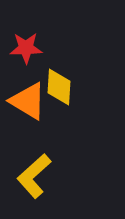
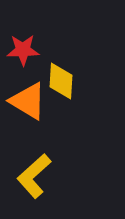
red star: moved 3 px left, 2 px down
yellow diamond: moved 2 px right, 6 px up
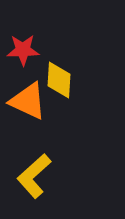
yellow diamond: moved 2 px left, 1 px up
orange triangle: rotated 6 degrees counterclockwise
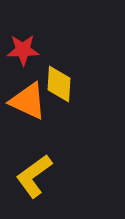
yellow diamond: moved 4 px down
yellow L-shape: rotated 6 degrees clockwise
